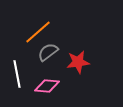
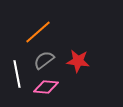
gray semicircle: moved 4 px left, 8 px down
red star: moved 1 px up; rotated 15 degrees clockwise
pink diamond: moved 1 px left, 1 px down
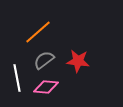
white line: moved 4 px down
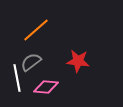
orange line: moved 2 px left, 2 px up
gray semicircle: moved 13 px left, 2 px down
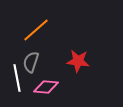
gray semicircle: rotated 35 degrees counterclockwise
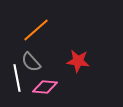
gray semicircle: rotated 60 degrees counterclockwise
pink diamond: moved 1 px left
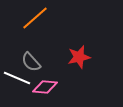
orange line: moved 1 px left, 12 px up
red star: moved 1 px right, 4 px up; rotated 20 degrees counterclockwise
white line: rotated 56 degrees counterclockwise
